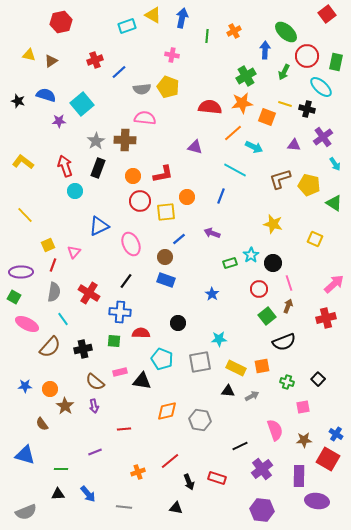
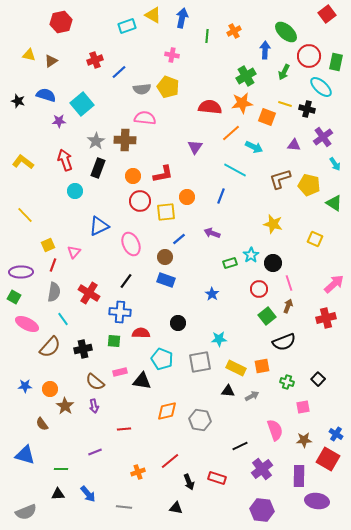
red circle at (307, 56): moved 2 px right
orange line at (233, 133): moved 2 px left
purple triangle at (195, 147): rotated 49 degrees clockwise
red arrow at (65, 166): moved 6 px up
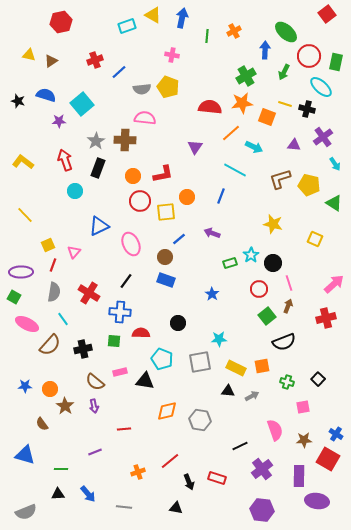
brown semicircle at (50, 347): moved 2 px up
black triangle at (142, 381): moved 3 px right
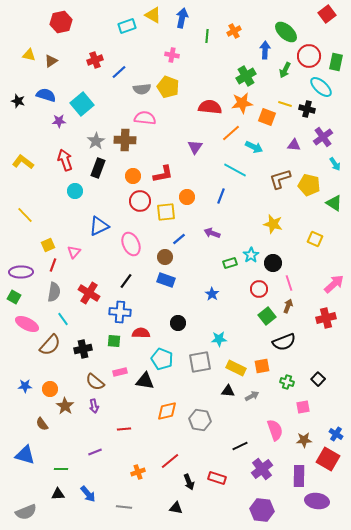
green arrow at (284, 72): moved 1 px right, 2 px up
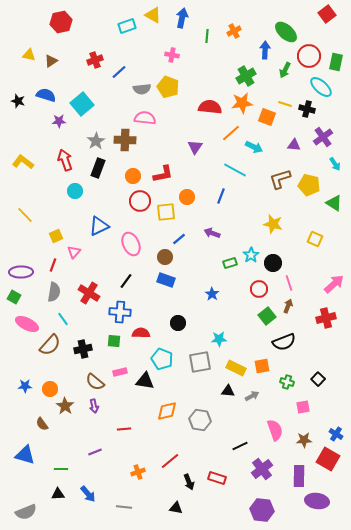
yellow square at (48, 245): moved 8 px right, 9 px up
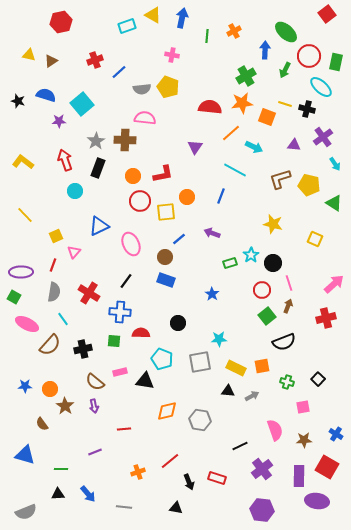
red circle at (259, 289): moved 3 px right, 1 px down
red square at (328, 459): moved 1 px left, 8 px down
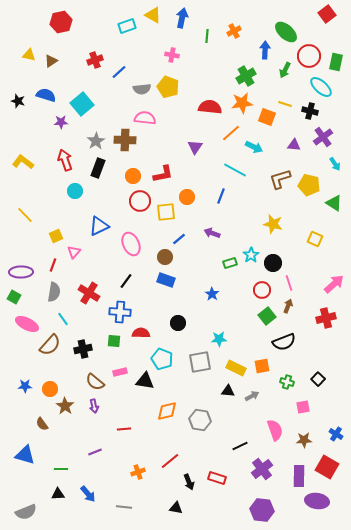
black cross at (307, 109): moved 3 px right, 2 px down
purple star at (59, 121): moved 2 px right, 1 px down
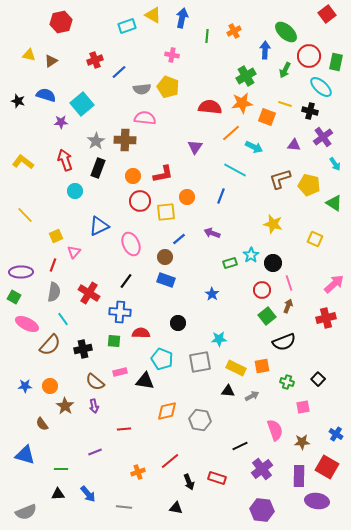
orange circle at (50, 389): moved 3 px up
brown star at (304, 440): moved 2 px left, 2 px down
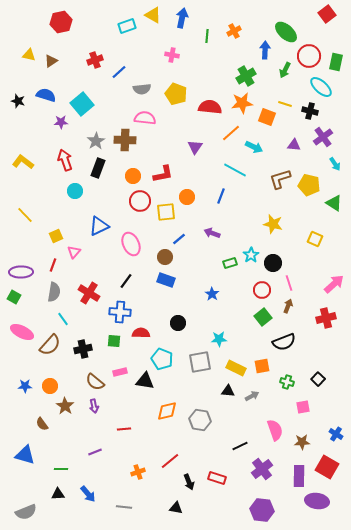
yellow pentagon at (168, 87): moved 8 px right, 7 px down
green square at (267, 316): moved 4 px left, 1 px down
pink ellipse at (27, 324): moved 5 px left, 8 px down
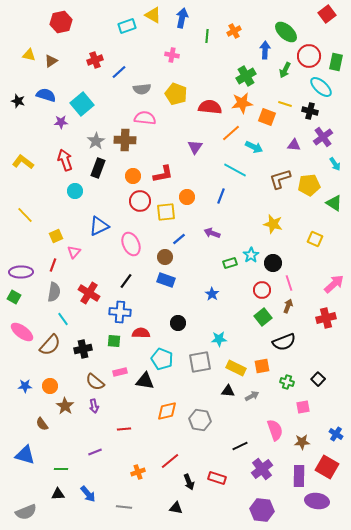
yellow pentagon at (309, 185): rotated 20 degrees counterclockwise
pink ellipse at (22, 332): rotated 10 degrees clockwise
